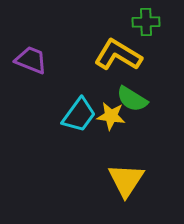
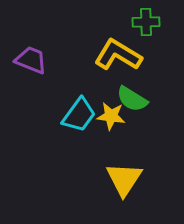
yellow triangle: moved 2 px left, 1 px up
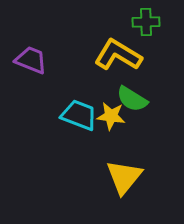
cyan trapezoid: rotated 105 degrees counterclockwise
yellow triangle: moved 2 px up; rotated 6 degrees clockwise
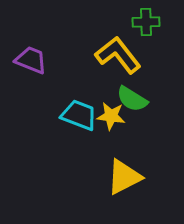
yellow L-shape: rotated 21 degrees clockwise
yellow triangle: rotated 24 degrees clockwise
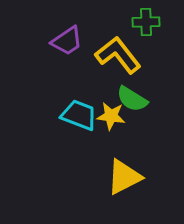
purple trapezoid: moved 36 px right, 19 px up; rotated 124 degrees clockwise
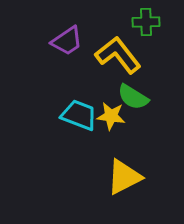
green semicircle: moved 1 px right, 2 px up
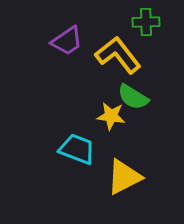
cyan trapezoid: moved 2 px left, 34 px down
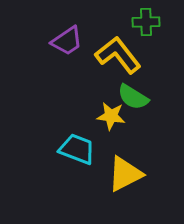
yellow triangle: moved 1 px right, 3 px up
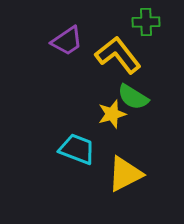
yellow star: moved 1 px right, 2 px up; rotated 24 degrees counterclockwise
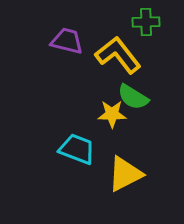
purple trapezoid: rotated 132 degrees counterclockwise
yellow star: rotated 16 degrees clockwise
